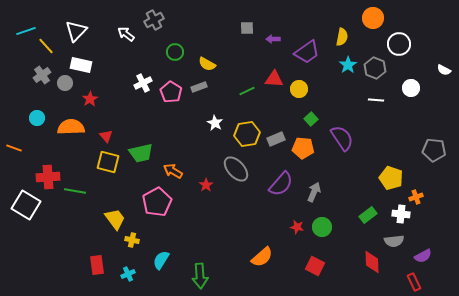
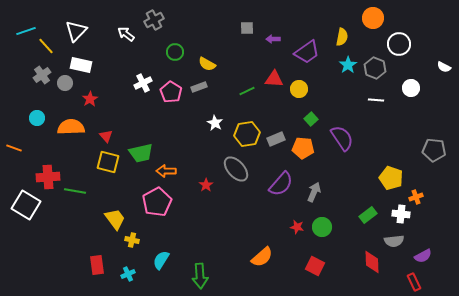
white semicircle at (444, 70): moved 3 px up
orange arrow at (173, 171): moved 7 px left; rotated 30 degrees counterclockwise
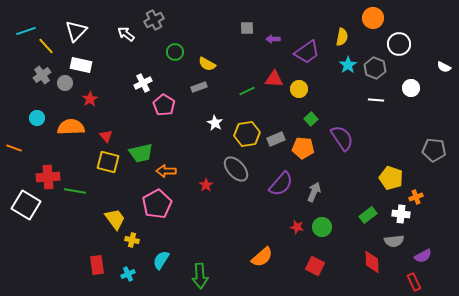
pink pentagon at (171, 92): moved 7 px left, 13 px down
pink pentagon at (157, 202): moved 2 px down
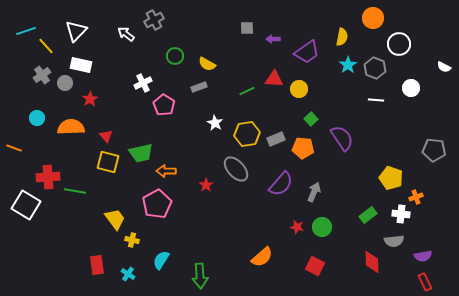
green circle at (175, 52): moved 4 px down
purple semicircle at (423, 256): rotated 18 degrees clockwise
cyan cross at (128, 274): rotated 32 degrees counterclockwise
red rectangle at (414, 282): moved 11 px right
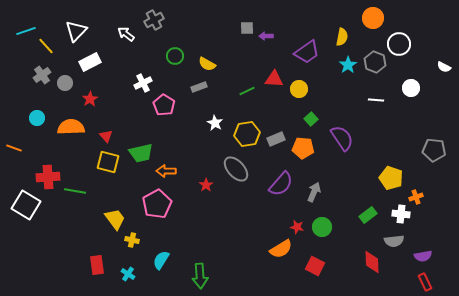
purple arrow at (273, 39): moved 7 px left, 3 px up
white rectangle at (81, 65): moved 9 px right, 3 px up; rotated 40 degrees counterclockwise
gray hexagon at (375, 68): moved 6 px up
orange semicircle at (262, 257): moved 19 px right, 8 px up; rotated 10 degrees clockwise
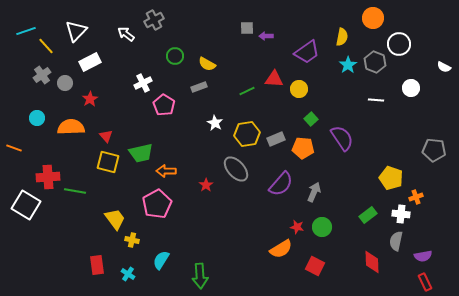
gray semicircle at (394, 241): moved 2 px right; rotated 108 degrees clockwise
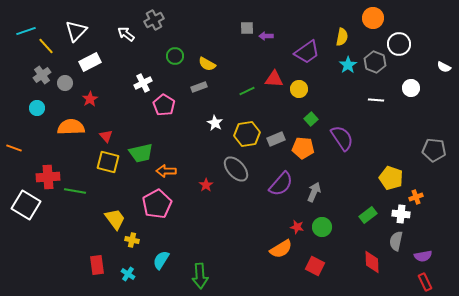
cyan circle at (37, 118): moved 10 px up
